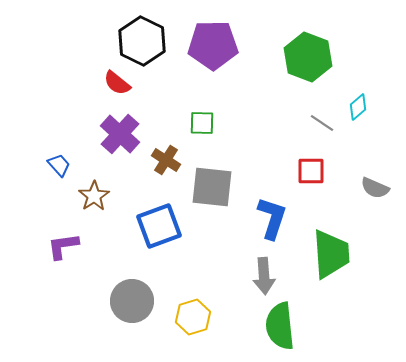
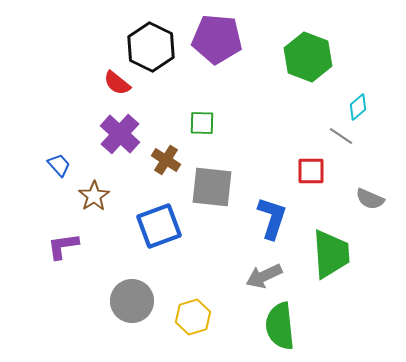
black hexagon: moved 9 px right, 6 px down
purple pentagon: moved 4 px right, 6 px up; rotated 6 degrees clockwise
gray line: moved 19 px right, 13 px down
gray semicircle: moved 5 px left, 11 px down
gray arrow: rotated 69 degrees clockwise
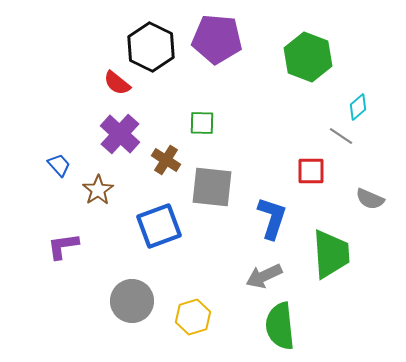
brown star: moved 4 px right, 6 px up
